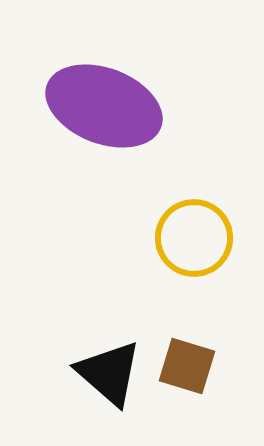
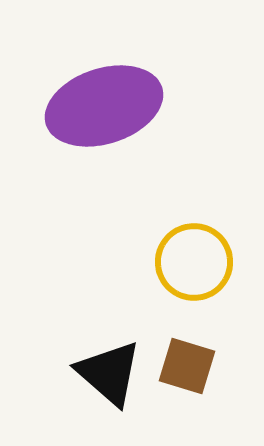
purple ellipse: rotated 39 degrees counterclockwise
yellow circle: moved 24 px down
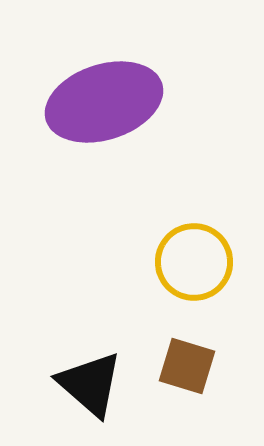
purple ellipse: moved 4 px up
black triangle: moved 19 px left, 11 px down
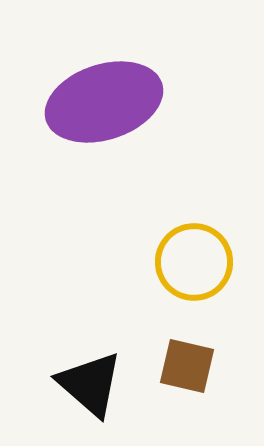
brown square: rotated 4 degrees counterclockwise
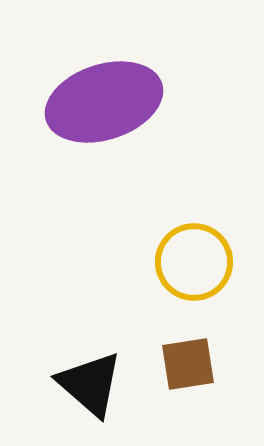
brown square: moved 1 px right, 2 px up; rotated 22 degrees counterclockwise
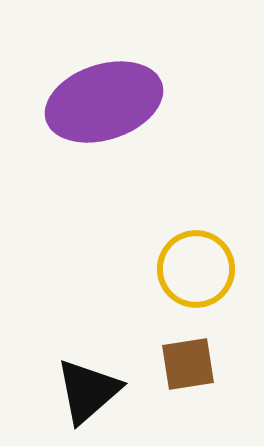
yellow circle: moved 2 px right, 7 px down
black triangle: moved 2 px left, 7 px down; rotated 38 degrees clockwise
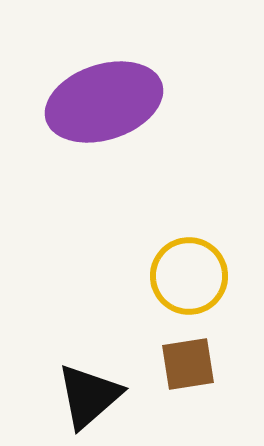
yellow circle: moved 7 px left, 7 px down
black triangle: moved 1 px right, 5 px down
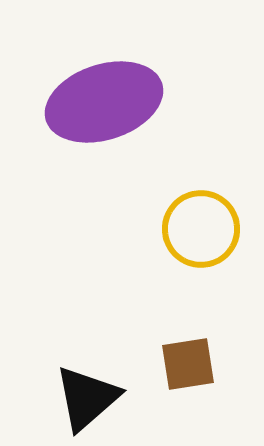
yellow circle: moved 12 px right, 47 px up
black triangle: moved 2 px left, 2 px down
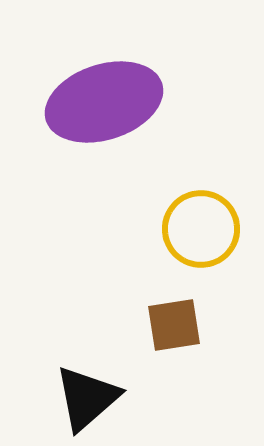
brown square: moved 14 px left, 39 px up
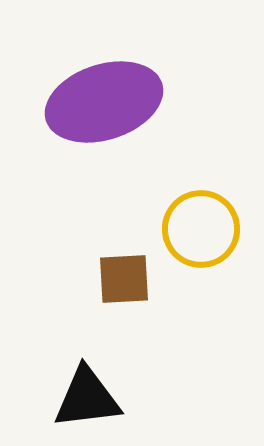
brown square: moved 50 px left, 46 px up; rotated 6 degrees clockwise
black triangle: rotated 34 degrees clockwise
